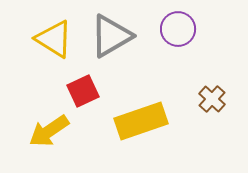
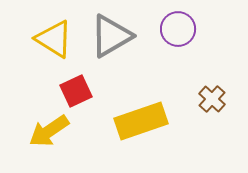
red square: moved 7 px left
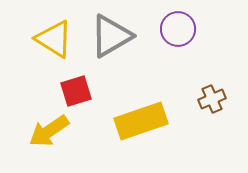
red square: rotated 8 degrees clockwise
brown cross: rotated 24 degrees clockwise
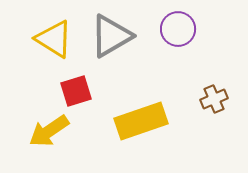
brown cross: moved 2 px right
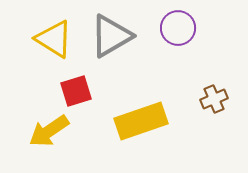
purple circle: moved 1 px up
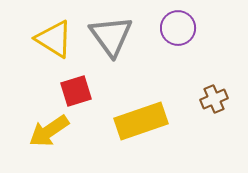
gray triangle: rotated 36 degrees counterclockwise
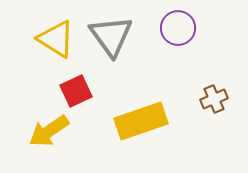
yellow triangle: moved 2 px right
red square: rotated 8 degrees counterclockwise
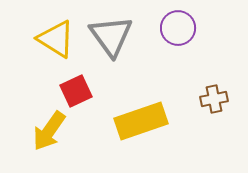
brown cross: rotated 12 degrees clockwise
yellow arrow: rotated 21 degrees counterclockwise
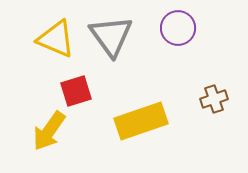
yellow triangle: rotated 9 degrees counterclockwise
red square: rotated 8 degrees clockwise
brown cross: rotated 8 degrees counterclockwise
